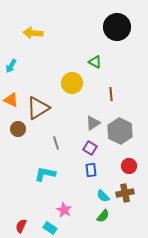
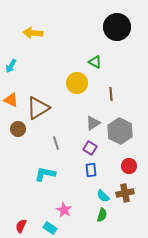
yellow circle: moved 5 px right
green semicircle: moved 1 px left, 1 px up; rotated 24 degrees counterclockwise
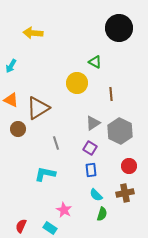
black circle: moved 2 px right, 1 px down
cyan semicircle: moved 7 px left, 1 px up
green semicircle: moved 1 px up
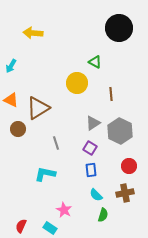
green semicircle: moved 1 px right, 1 px down
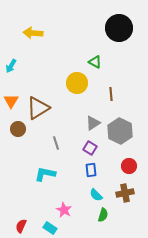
orange triangle: moved 1 px down; rotated 35 degrees clockwise
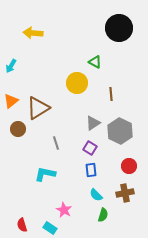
orange triangle: rotated 21 degrees clockwise
red semicircle: moved 1 px right, 1 px up; rotated 40 degrees counterclockwise
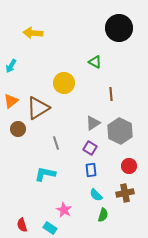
yellow circle: moved 13 px left
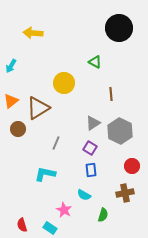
gray line: rotated 40 degrees clockwise
red circle: moved 3 px right
cyan semicircle: moved 12 px left; rotated 16 degrees counterclockwise
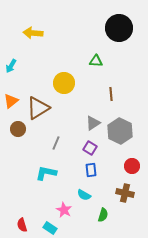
green triangle: moved 1 px right, 1 px up; rotated 24 degrees counterclockwise
cyan L-shape: moved 1 px right, 1 px up
brown cross: rotated 24 degrees clockwise
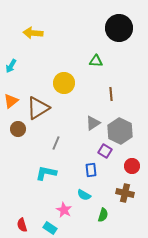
purple square: moved 15 px right, 3 px down
